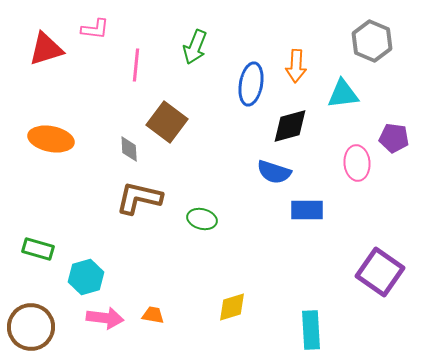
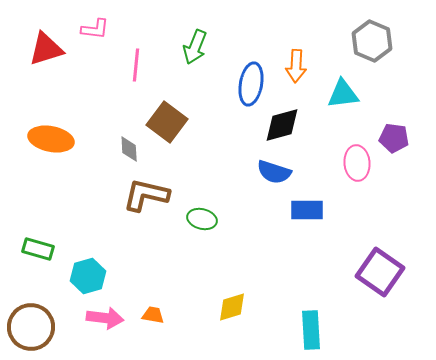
black diamond: moved 8 px left, 1 px up
brown L-shape: moved 7 px right, 3 px up
cyan hexagon: moved 2 px right, 1 px up
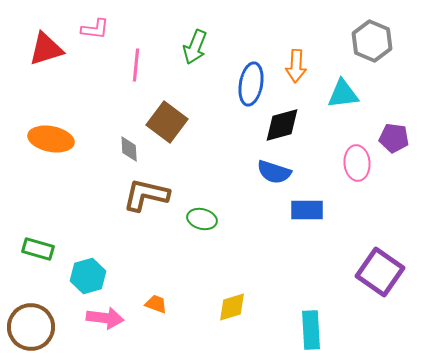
orange trapezoid: moved 3 px right, 11 px up; rotated 10 degrees clockwise
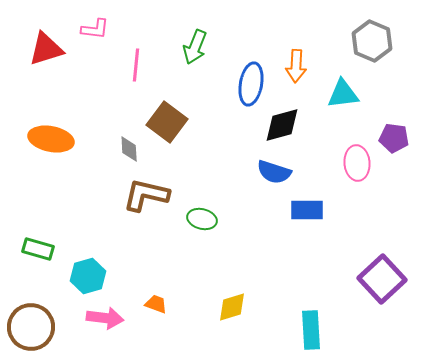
purple square: moved 2 px right, 7 px down; rotated 12 degrees clockwise
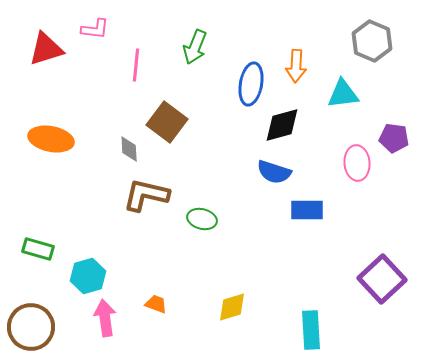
pink arrow: rotated 105 degrees counterclockwise
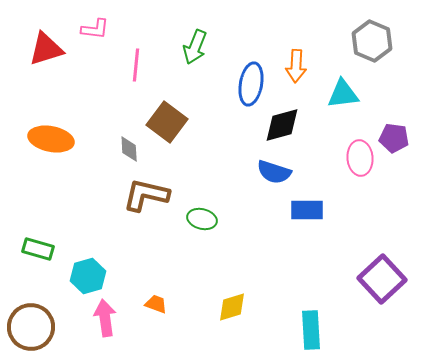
pink ellipse: moved 3 px right, 5 px up
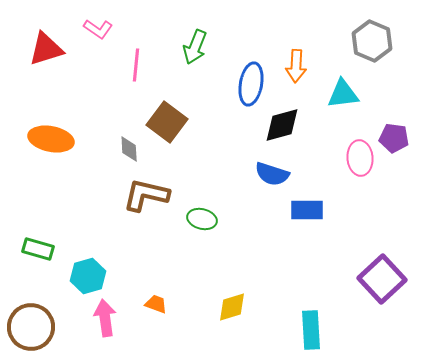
pink L-shape: moved 3 px right; rotated 28 degrees clockwise
blue semicircle: moved 2 px left, 2 px down
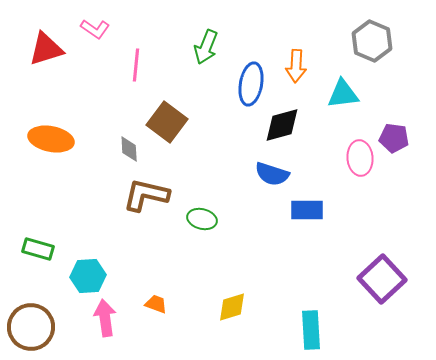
pink L-shape: moved 3 px left
green arrow: moved 11 px right
cyan hexagon: rotated 12 degrees clockwise
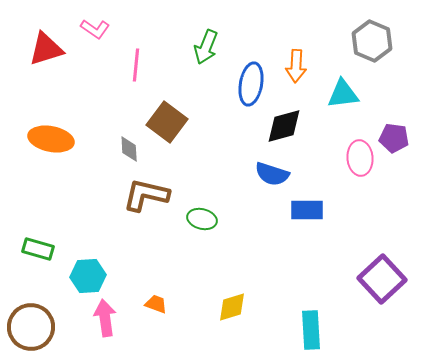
black diamond: moved 2 px right, 1 px down
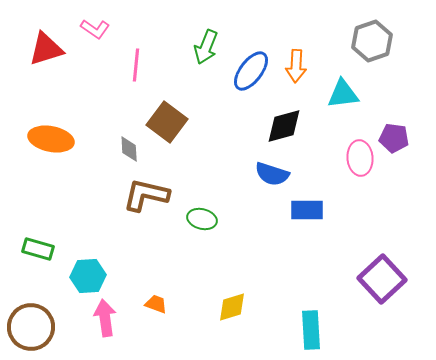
gray hexagon: rotated 18 degrees clockwise
blue ellipse: moved 13 px up; rotated 27 degrees clockwise
